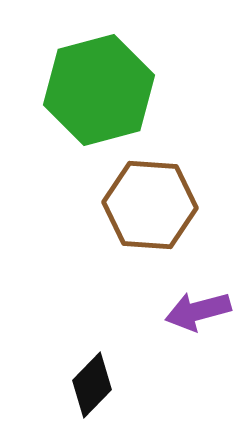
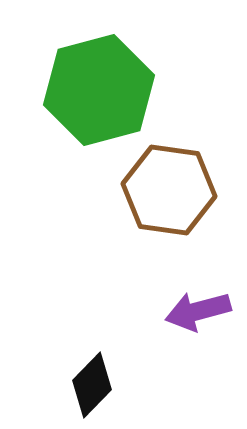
brown hexagon: moved 19 px right, 15 px up; rotated 4 degrees clockwise
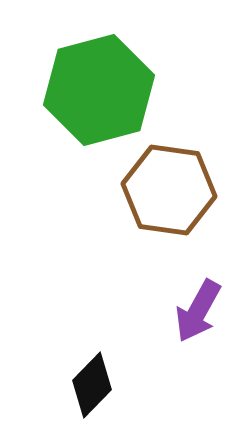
purple arrow: rotated 46 degrees counterclockwise
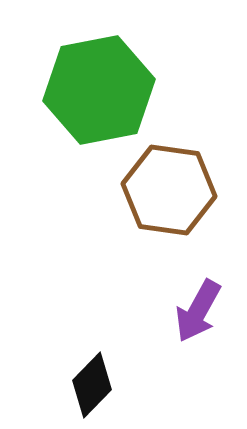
green hexagon: rotated 4 degrees clockwise
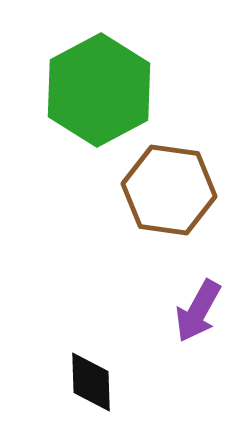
green hexagon: rotated 17 degrees counterclockwise
black diamond: moved 1 px left, 3 px up; rotated 46 degrees counterclockwise
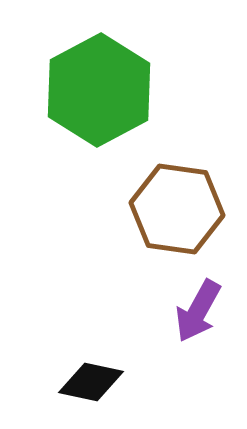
brown hexagon: moved 8 px right, 19 px down
black diamond: rotated 76 degrees counterclockwise
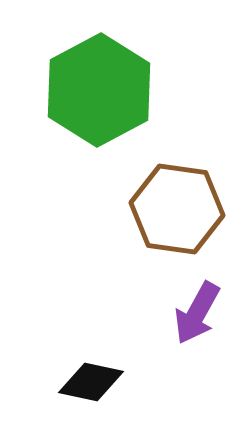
purple arrow: moved 1 px left, 2 px down
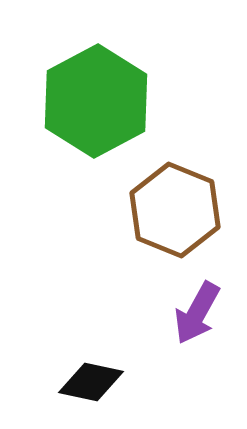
green hexagon: moved 3 px left, 11 px down
brown hexagon: moved 2 px left, 1 px down; rotated 14 degrees clockwise
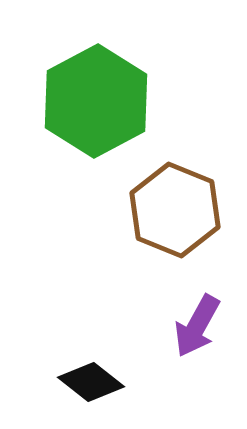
purple arrow: moved 13 px down
black diamond: rotated 26 degrees clockwise
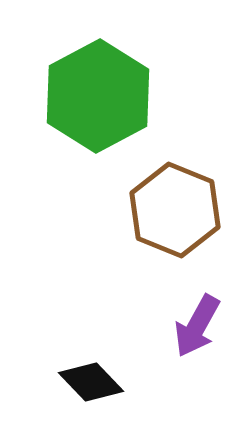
green hexagon: moved 2 px right, 5 px up
black diamond: rotated 8 degrees clockwise
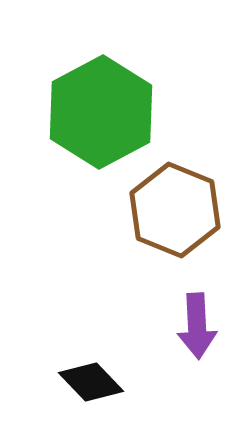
green hexagon: moved 3 px right, 16 px down
purple arrow: rotated 32 degrees counterclockwise
